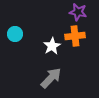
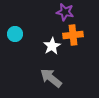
purple star: moved 13 px left
orange cross: moved 2 px left, 1 px up
gray arrow: rotated 95 degrees counterclockwise
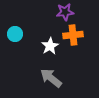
purple star: rotated 18 degrees counterclockwise
white star: moved 2 px left
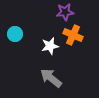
orange cross: rotated 30 degrees clockwise
white star: rotated 18 degrees clockwise
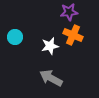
purple star: moved 4 px right
cyan circle: moved 3 px down
gray arrow: rotated 10 degrees counterclockwise
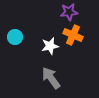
gray arrow: rotated 25 degrees clockwise
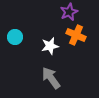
purple star: rotated 18 degrees counterclockwise
orange cross: moved 3 px right
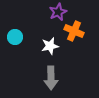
purple star: moved 11 px left
orange cross: moved 2 px left, 4 px up
gray arrow: rotated 145 degrees counterclockwise
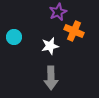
cyan circle: moved 1 px left
